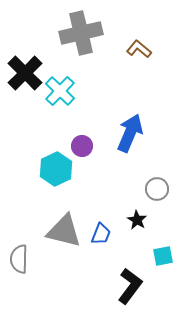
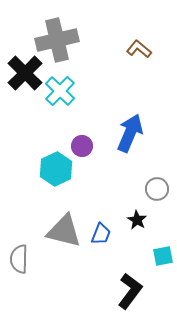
gray cross: moved 24 px left, 7 px down
black L-shape: moved 5 px down
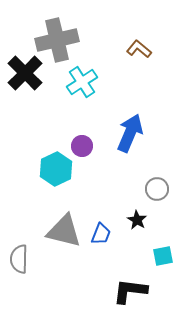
cyan cross: moved 22 px right, 9 px up; rotated 12 degrees clockwise
black L-shape: rotated 120 degrees counterclockwise
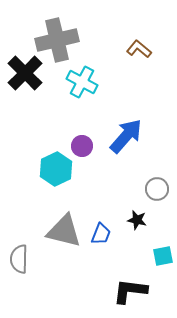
cyan cross: rotated 28 degrees counterclockwise
blue arrow: moved 4 px left, 3 px down; rotated 18 degrees clockwise
black star: rotated 18 degrees counterclockwise
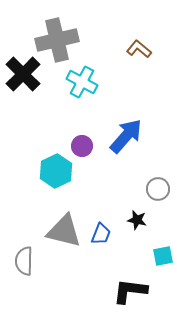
black cross: moved 2 px left, 1 px down
cyan hexagon: moved 2 px down
gray circle: moved 1 px right
gray semicircle: moved 5 px right, 2 px down
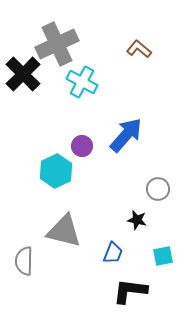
gray cross: moved 4 px down; rotated 12 degrees counterclockwise
blue arrow: moved 1 px up
blue trapezoid: moved 12 px right, 19 px down
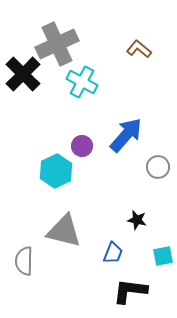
gray circle: moved 22 px up
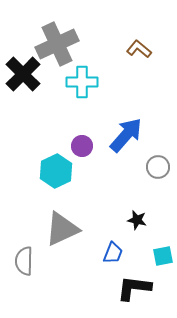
cyan cross: rotated 28 degrees counterclockwise
gray triangle: moved 2 px left, 2 px up; rotated 39 degrees counterclockwise
black L-shape: moved 4 px right, 3 px up
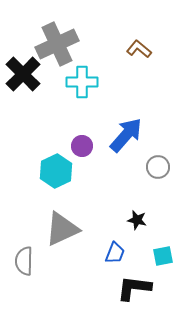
blue trapezoid: moved 2 px right
